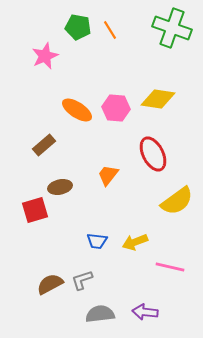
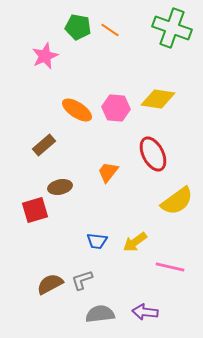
orange line: rotated 24 degrees counterclockwise
orange trapezoid: moved 3 px up
yellow arrow: rotated 15 degrees counterclockwise
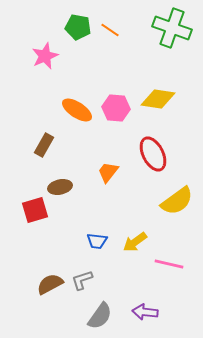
brown rectangle: rotated 20 degrees counterclockwise
pink line: moved 1 px left, 3 px up
gray semicircle: moved 2 px down; rotated 132 degrees clockwise
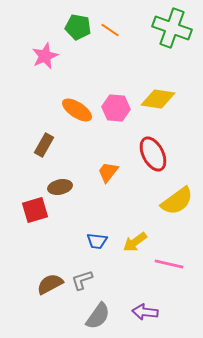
gray semicircle: moved 2 px left
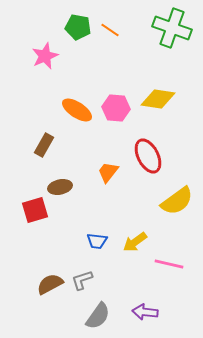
red ellipse: moved 5 px left, 2 px down
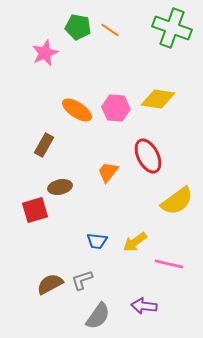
pink star: moved 3 px up
purple arrow: moved 1 px left, 6 px up
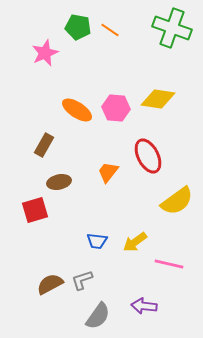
brown ellipse: moved 1 px left, 5 px up
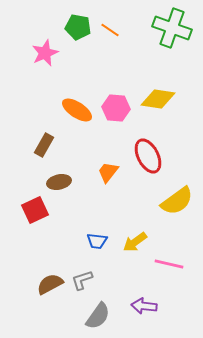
red square: rotated 8 degrees counterclockwise
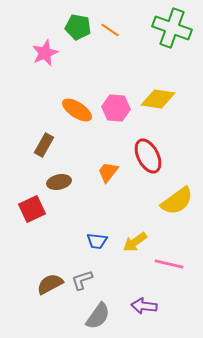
red square: moved 3 px left, 1 px up
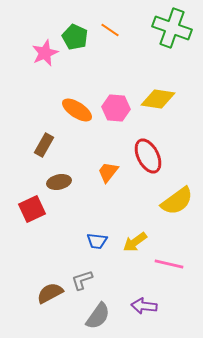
green pentagon: moved 3 px left, 10 px down; rotated 15 degrees clockwise
brown semicircle: moved 9 px down
